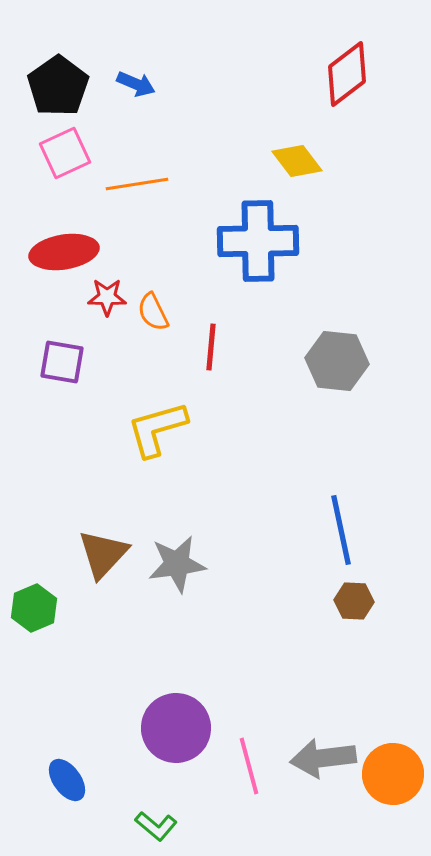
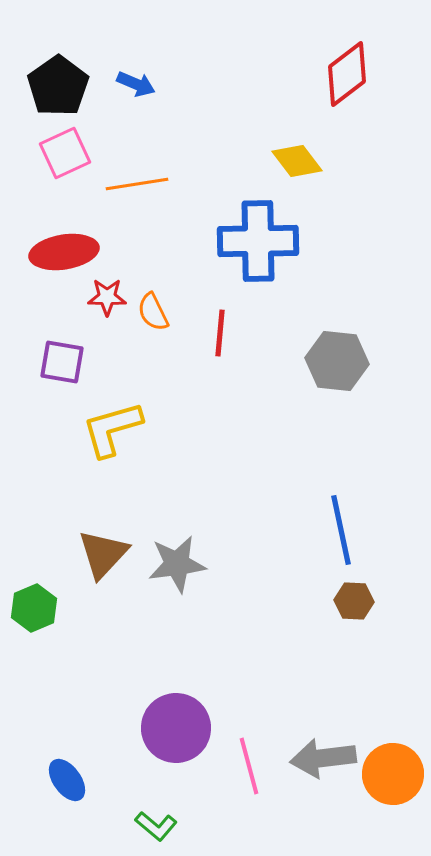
red line: moved 9 px right, 14 px up
yellow L-shape: moved 45 px left
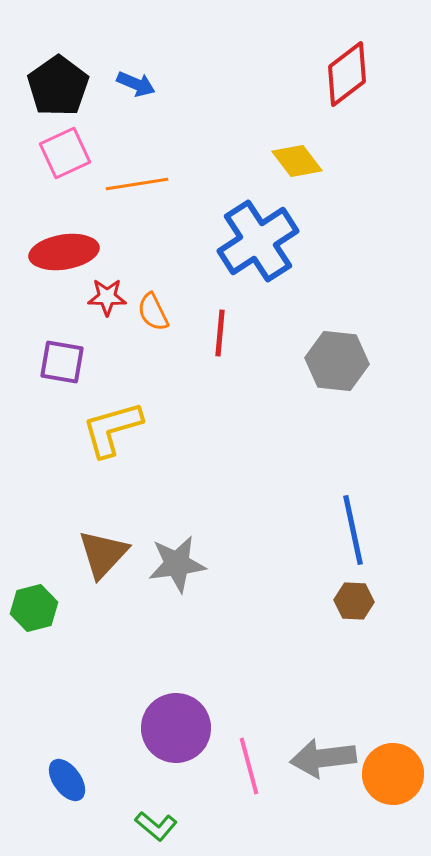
blue cross: rotated 32 degrees counterclockwise
blue line: moved 12 px right
green hexagon: rotated 9 degrees clockwise
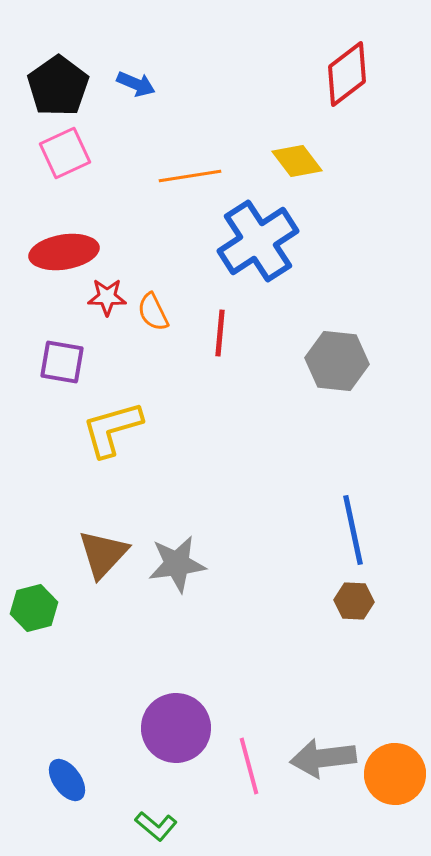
orange line: moved 53 px right, 8 px up
orange circle: moved 2 px right
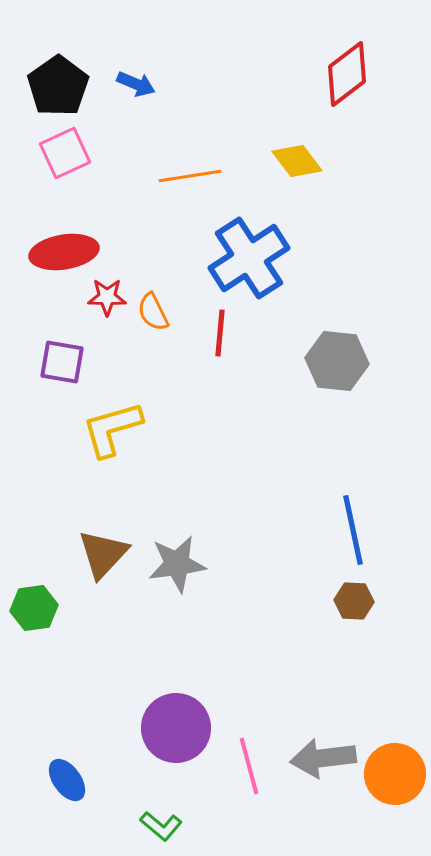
blue cross: moved 9 px left, 17 px down
green hexagon: rotated 6 degrees clockwise
green L-shape: moved 5 px right
